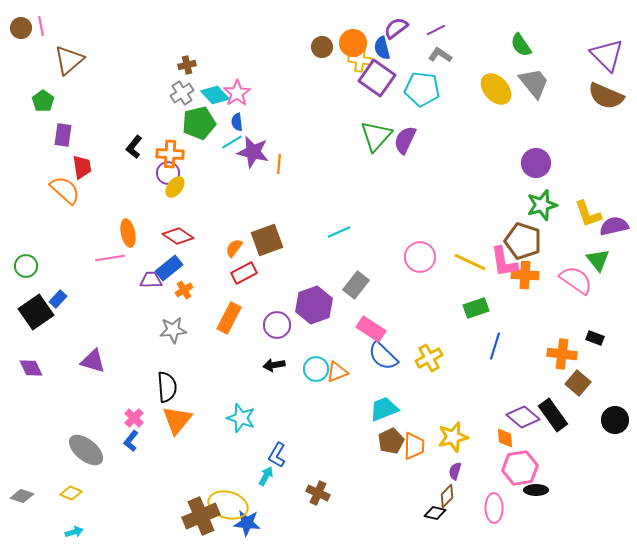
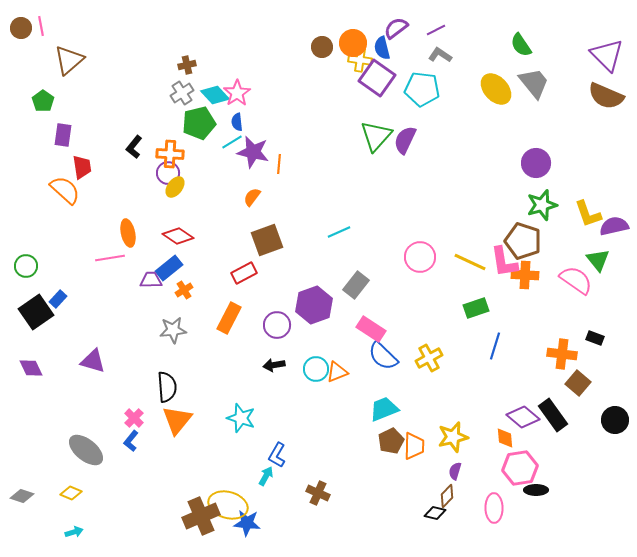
orange semicircle at (234, 248): moved 18 px right, 51 px up
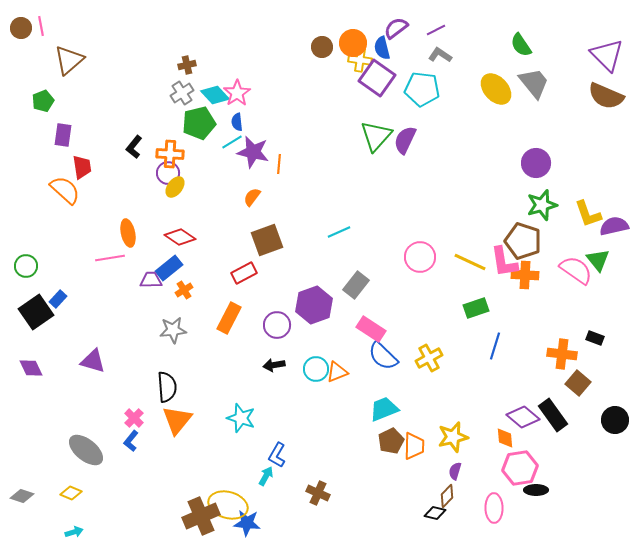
green pentagon at (43, 101): rotated 15 degrees clockwise
red diamond at (178, 236): moved 2 px right, 1 px down
pink semicircle at (576, 280): moved 10 px up
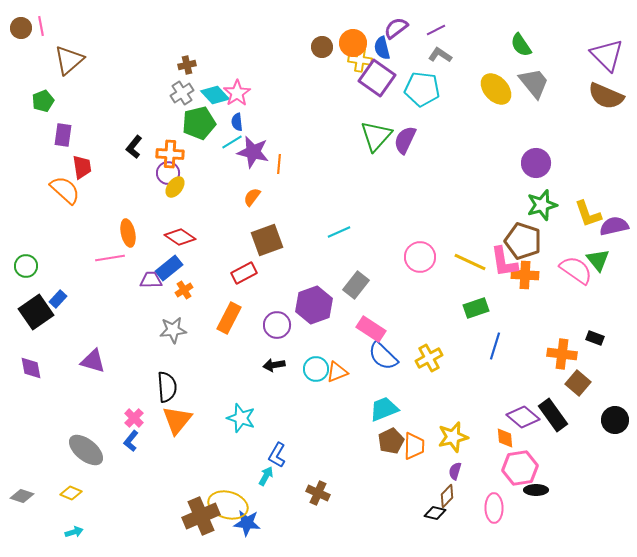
purple diamond at (31, 368): rotated 15 degrees clockwise
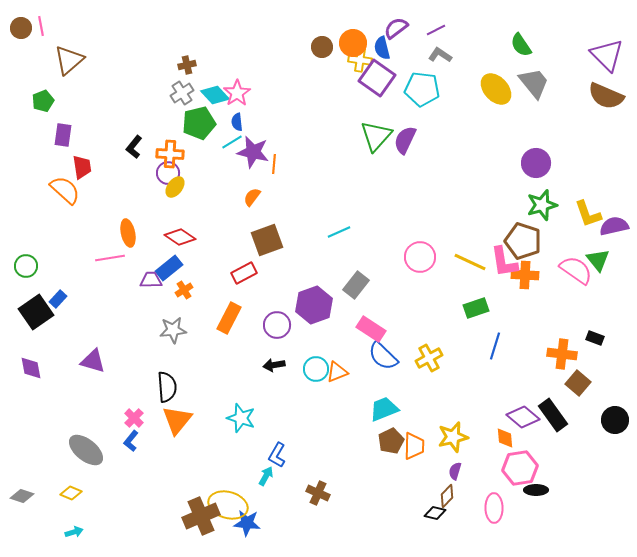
orange line at (279, 164): moved 5 px left
